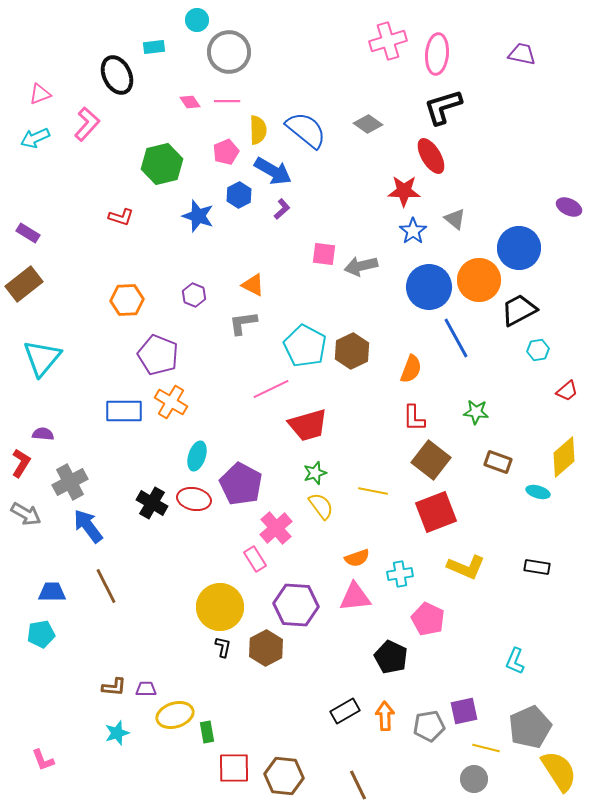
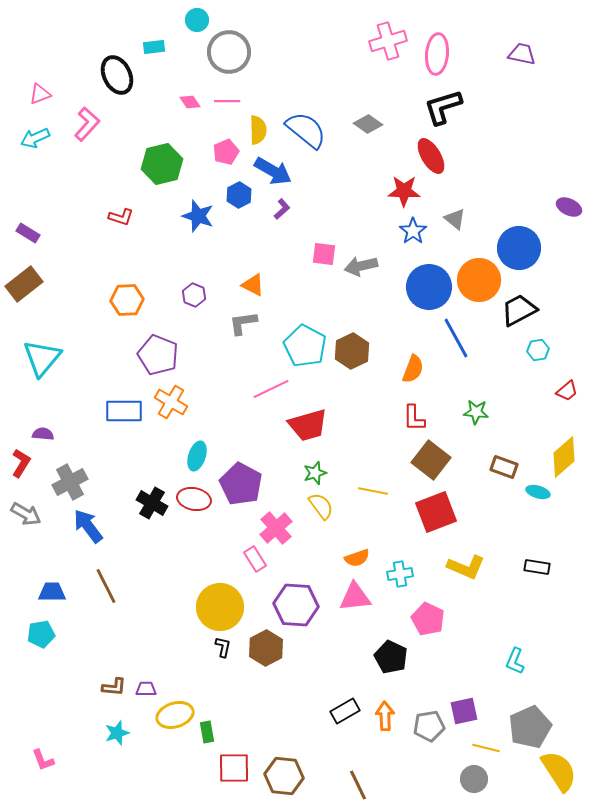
orange semicircle at (411, 369): moved 2 px right
brown rectangle at (498, 462): moved 6 px right, 5 px down
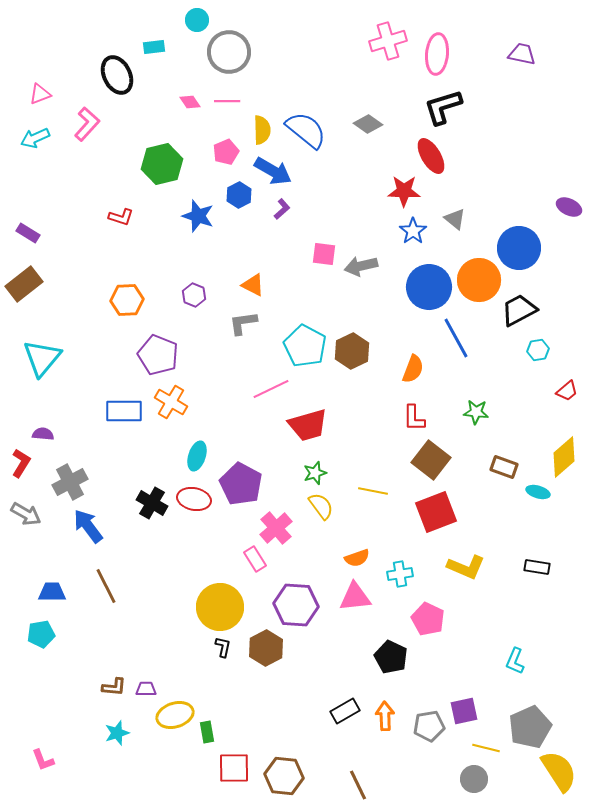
yellow semicircle at (258, 130): moved 4 px right
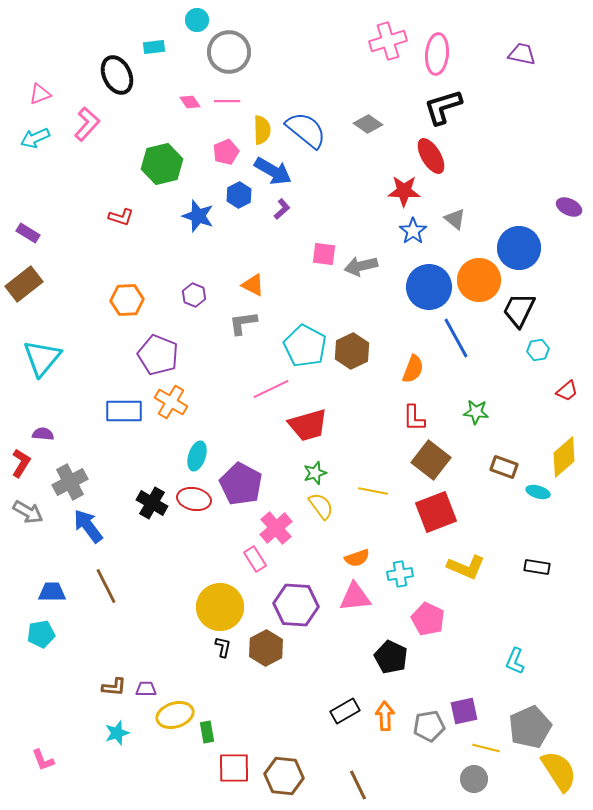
black trapezoid at (519, 310): rotated 36 degrees counterclockwise
gray arrow at (26, 514): moved 2 px right, 2 px up
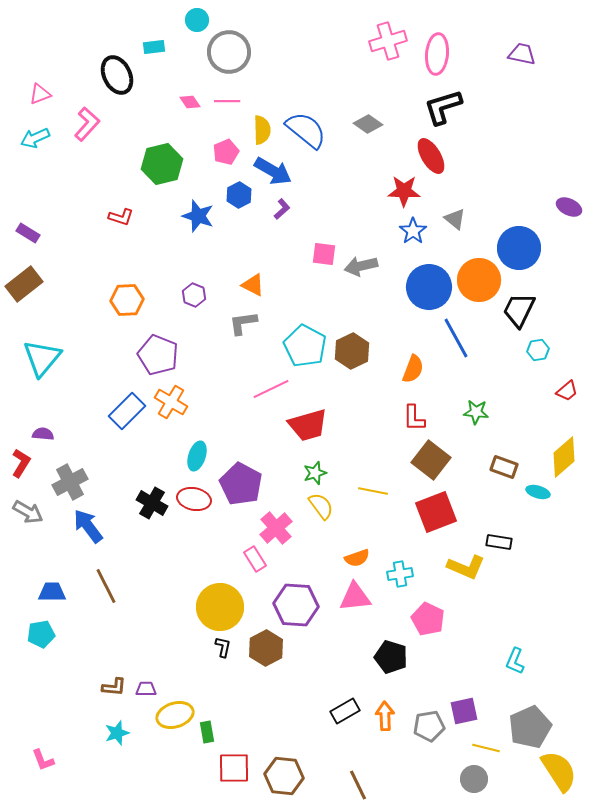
blue rectangle at (124, 411): moved 3 px right; rotated 45 degrees counterclockwise
black rectangle at (537, 567): moved 38 px left, 25 px up
black pentagon at (391, 657): rotated 8 degrees counterclockwise
